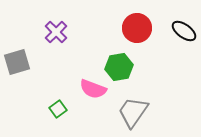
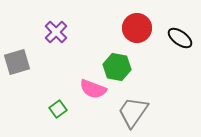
black ellipse: moved 4 px left, 7 px down
green hexagon: moved 2 px left; rotated 20 degrees clockwise
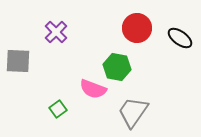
gray square: moved 1 px right, 1 px up; rotated 20 degrees clockwise
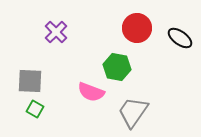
gray square: moved 12 px right, 20 px down
pink semicircle: moved 2 px left, 3 px down
green square: moved 23 px left; rotated 24 degrees counterclockwise
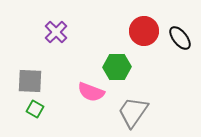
red circle: moved 7 px right, 3 px down
black ellipse: rotated 15 degrees clockwise
green hexagon: rotated 12 degrees counterclockwise
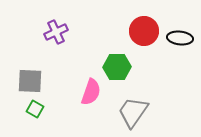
purple cross: rotated 20 degrees clockwise
black ellipse: rotated 45 degrees counterclockwise
pink semicircle: rotated 92 degrees counterclockwise
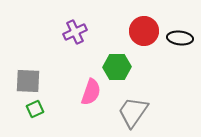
purple cross: moved 19 px right
gray square: moved 2 px left
green square: rotated 36 degrees clockwise
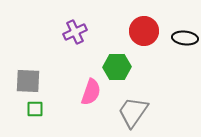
black ellipse: moved 5 px right
green square: rotated 24 degrees clockwise
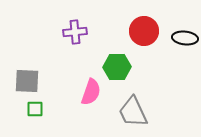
purple cross: rotated 20 degrees clockwise
gray square: moved 1 px left
gray trapezoid: rotated 60 degrees counterclockwise
